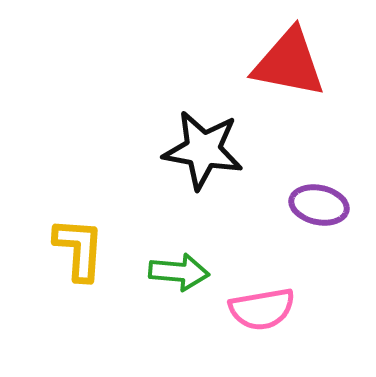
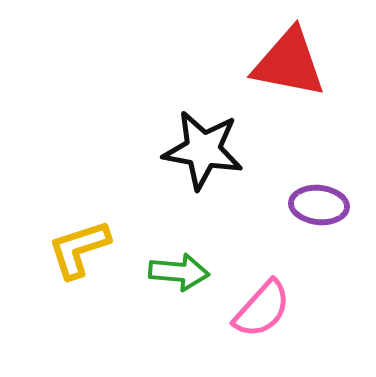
purple ellipse: rotated 6 degrees counterclockwise
yellow L-shape: rotated 112 degrees counterclockwise
pink semicircle: rotated 38 degrees counterclockwise
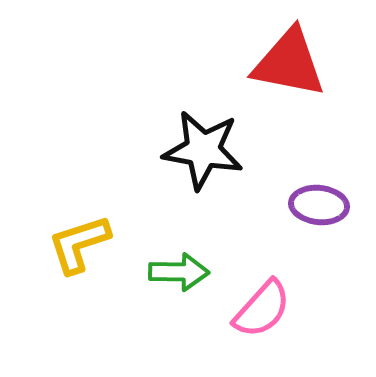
yellow L-shape: moved 5 px up
green arrow: rotated 4 degrees counterclockwise
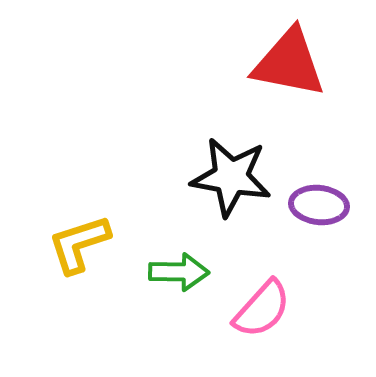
black star: moved 28 px right, 27 px down
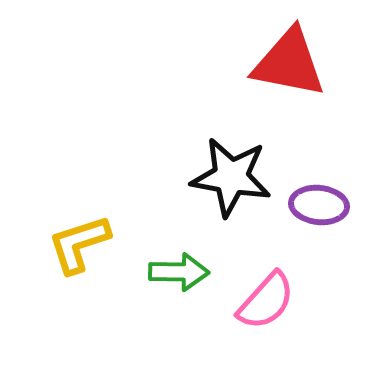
pink semicircle: moved 4 px right, 8 px up
